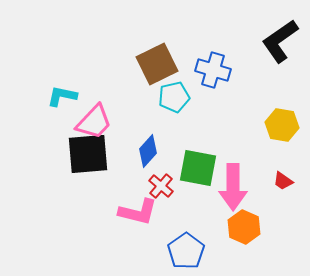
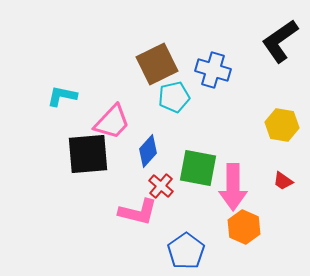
pink trapezoid: moved 18 px right
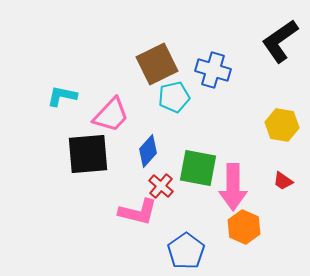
pink trapezoid: moved 1 px left, 7 px up
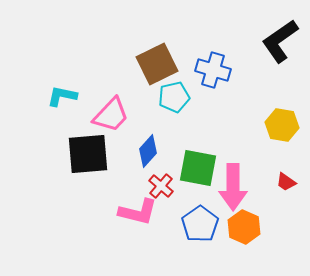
red trapezoid: moved 3 px right, 1 px down
blue pentagon: moved 14 px right, 27 px up
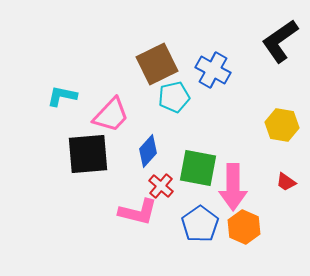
blue cross: rotated 12 degrees clockwise
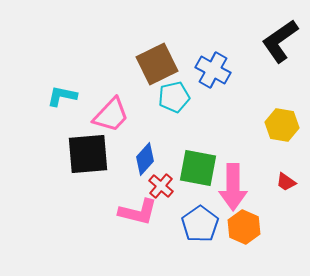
blue diamond: moved 3 px left, 8 px down
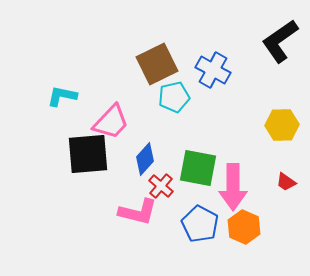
pink trapezoid: moved 7 px down
yellow hexagon: rotated 12 degrees counterclockwise
blue pentagon: rotated 9 degrees counterclockwise
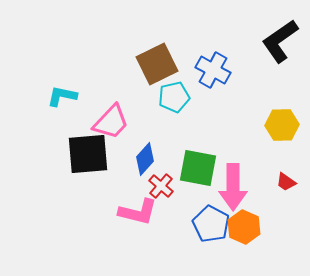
blue pentagon: moved 11 px right
